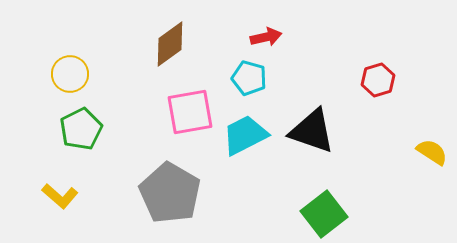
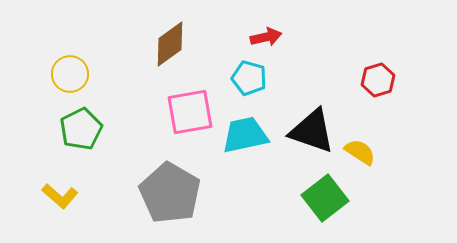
cyan trapezoid: rotated 15 degrees clockwise
yellow semicircle: moved 72 px left
green square: moved 1 px right, 16 px up
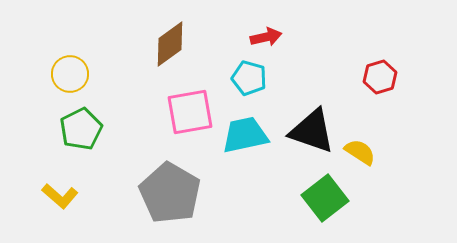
red hexagon: moved 2 px right, 3 px up
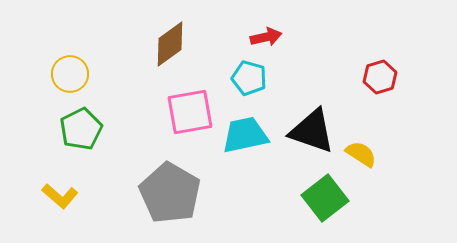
yellow semicircle: moved 1 px right, 2 px down
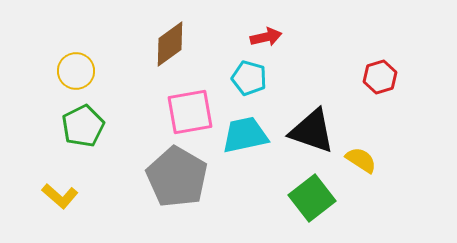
yellow circle: moved 6 px right, 3 px up
green pentagon: moved 2 px right, 3 px up
yellow semicircle: moved 6 px down
gray pentagon: moved 7 px right, 16 px up
green square: moved 13 px left
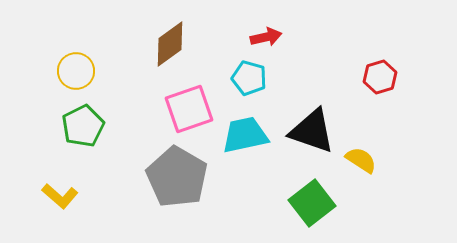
pink square: moved 1 px left, 3 px up; rotated 9 degrees counterclockwise
green square: moved 5 px down
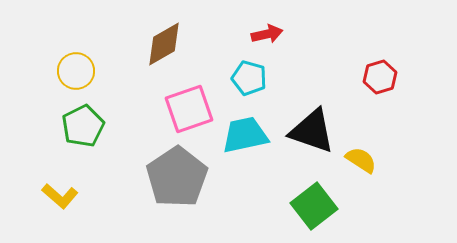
red arrow: moved 1 px right, 3 px up
brown diamond: moved 6 px left; rotated 6 degrees clockwise
gray pentagon: rotated 8 degrees clockwise
green square: moved 2 px right, 3 px down
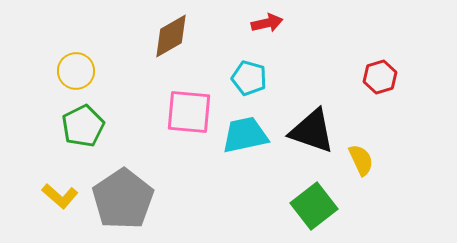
red arrow: moved 11 px up
brown diamond: moved 7 px right, 8 px up
pink square: moved 3 px down; rotated 24 degrees clockwise
yellow semicircle: rotated 32 degrees clockwise
gray pentagon: moved 54 px left, 22 px down
